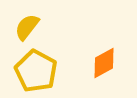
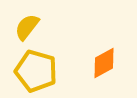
yellow pentagon: rotated 12 degrees counterclockwise
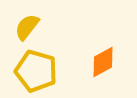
orange diamond: moved 1 px left, 1 px up
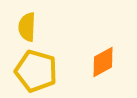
yellow semicircle: rotated 36 degrees counterclockwise
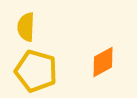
yellow semicircle: moved 1 px left
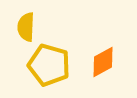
yellow pentagon: moved 13 px right, 6 px up
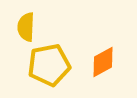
yellow pentagon: rotated 27 degrees counterclockwise
